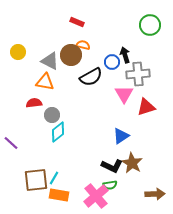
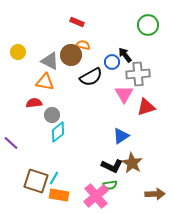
green circle: moved 2 px left
black arrow: rotated 21 degrees counterclockwise
brown square: moved 1 px down; rotated 25 degrees clockwise
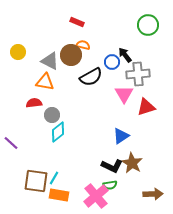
brown square: rotated 10 degrees counterclockwise
brown arrow: moved 2 px left
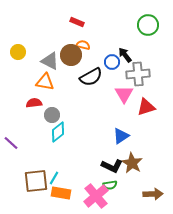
brown square: rotated 15 degrees counterclockwise
orange rectangle: moved 2 px right, 2 px up
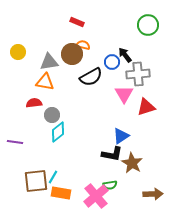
brown circle: moved 1 px right, 1 px up
gray triangle: moved 1 px left, 1 px down; rotated 36 degrees counterclockwise
purple line: moved 4 px right, 1 px up; rotated 35 degrees counterclockwise
black L-shape: moved 12 px up; rotated 15 degrees counterclockwise
cyan line: moved 1 px left, 1 px up
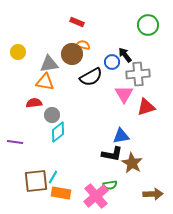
gray triangle: moved 2 px down
blue triangle: rotated 24 degrees clockwise
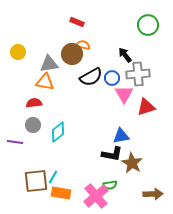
blue circle: moved 16 px down
gray circle: moved 19 px left, 10 px down
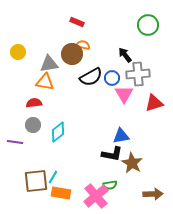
red triangle: moved 8 px right, 4 px up
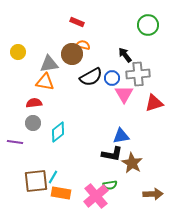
gray circle: moved 2 px up
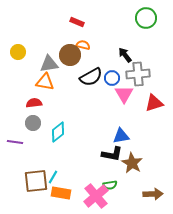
green circle: moved 2 px left, 7 px up
brown circle: moved 2 px left, 1 px down
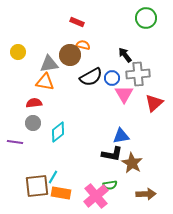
red triangle: rotated 24 degrees counterclockwise
brown square: moved 1 px right, 5 px down
brown arrow: moved 7 px left
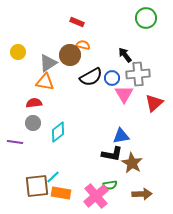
gray triangle: moved 1 px left, 1 px up; rotated 24 degrees counterclockwise
cyan line: rotated 16 degrees clockwise
brown arrow: moved 4 px left
